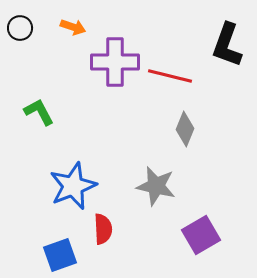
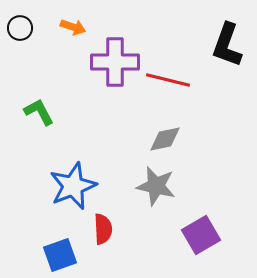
red line: moved 2 px left, 4 px down
gray diamond: moved 20 px left, 10 px down; rotated 56 degrees clockwise
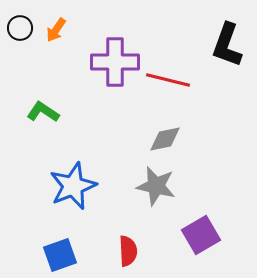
orange arrow: moved 17 px left, 3 px down; rotated 105 degrees clockwise
green L-shape: moved 4 px right; rotated 28 degrees counterclockwise
red semicircle: moved 25 px right, 22 px down
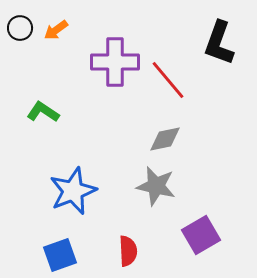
orange arrow: rotated 20 degrees clockwise
black L-shape: moved 8 px left, 2 px up
red line: rotated 36 degrees clockwise
blue star: moved 5 px down
